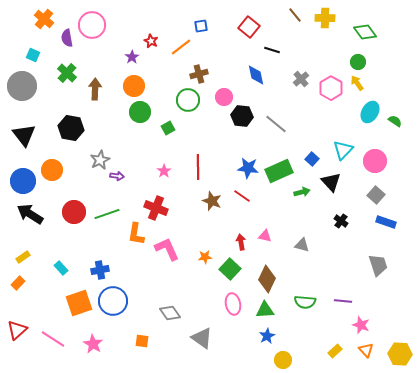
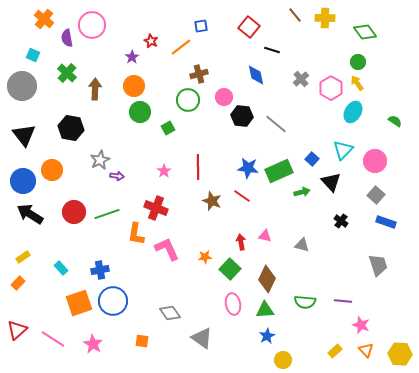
cyan ellipse at (370, 112): moved 17 px left
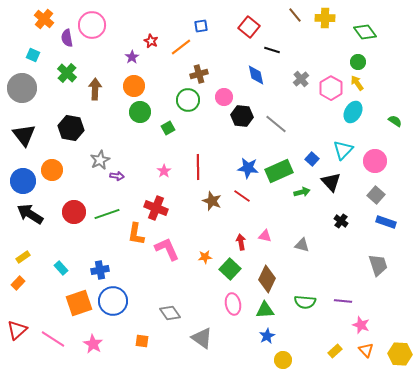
gray circle at (22, 86): moved 2 px down
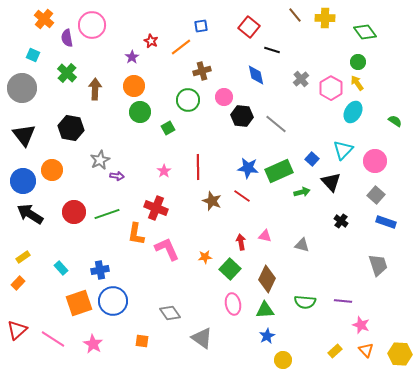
brown cross at (199, 74): moved 3 px right, 3 px up
